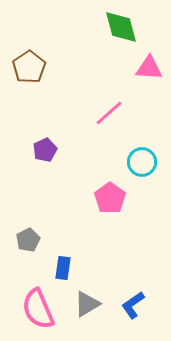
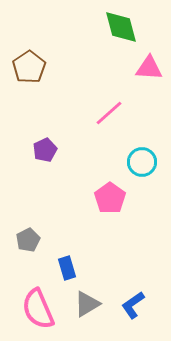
blue rectangle: moved 4 px right; rotated 25 degrees counterclockwise
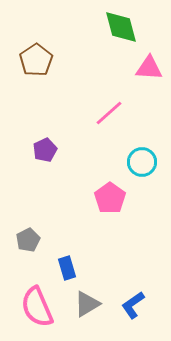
brown pentagon: moved 7 px right, 7 px up
pink semicircle: moved 1 px left, 2 px up
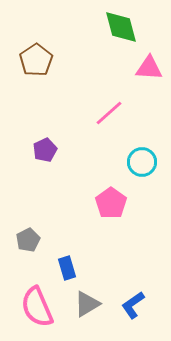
pink pentagon: moved 1 px right, 5 px down
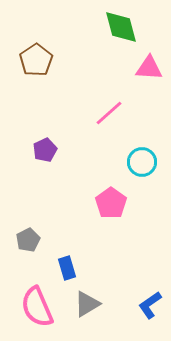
blue L-shape: moved 17 px right
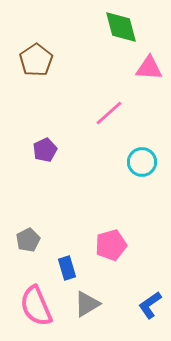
pink pentagon: moved 42 px down; rotated 20 degrees clockwise
pink semicircle: moved 1 px left, 1 px up
